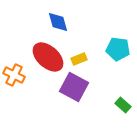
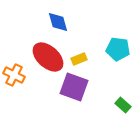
purple square: rotated 8 degrees counterclockwise
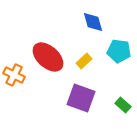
blue diamond: moved 35 px right
cyan pentagon: moved 1 px right, 2 px down
yellow rectangle: moved 5 px right, 2 px down; rotated 21 degrees counterclockwise
purple square: moved 7 px right, 11 px down
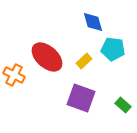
cyan pentagon: moved 6 px left, 2 px up
red ellipse: moved 1 px left
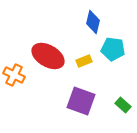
blue diamond: rotated 30 degrees clockwise
red ellipse: moved 1 px right, 1 px up; rotated 12 degrees counterclockwise
yellow rectangle: rotated 21 degrees clockwise
purple square: moved 3 px down
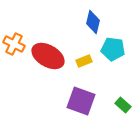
orange cross: moved 31 px up
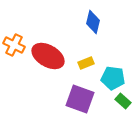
orange cross: moved 1 px down
cyan pentagon: moved 29 px down
yellow rectangle: moved 2 px right, 2 px down
purple square: moved 1 px left, 2 px up
green rectangle: moved 4 px up
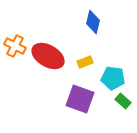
orange cross: moved 1 px right, 1 px down
yellow rectangle: moved 1 px left, 1 px up
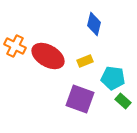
blue diamond: moved 1 px right, 2 px down
yellow rectangle: moved 1 px up
